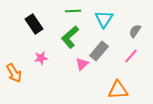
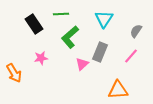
green line: moved 12 px left, 3 px down
gray semicircle: moved 1 px right
gray rectangle: moved 1 px right, 1 px down; rotated 18 degrees counterclockwise
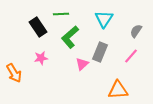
black rectangle: moved 4 px right, 3 px down
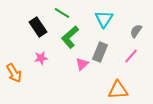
green line: moved 1 px right, 1 px up; rotated 35 degrees clockwise
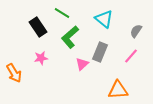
cyan triangle: rotated 24 degrees counterclockwise
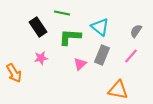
green line: rotated 21 degrees counterclockwise
cyan triangle: moved 4 px left, 8 px down
green L-shape: rotated 45 degrees clockwise
gray rectangle: moved 2 px right, 3 px down
pink triangle: moved 2 px left
orange triangle: rotated 15 degrees clockwise
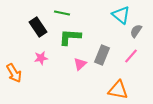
cyan triangle: moved 21 px right, 12 px up
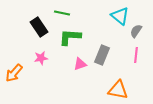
cyan triangle: moved 1 px left, 1 px down
black rectangle: moved 1 px right
pink line: moved 5 px right, 1 px up; rotated 35 degrees counterclockwise
pink triangle: rotated 24 degrees clockwise
orange arrow: rotated 72 degrees clockwise
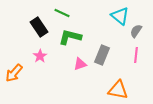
green line: rotated 14 degrees clockwise
green L-shape: rotated 10 degrees clockwise
pink star: moved 1 px left, 2 px up; rotated 24 degrees counterclockwise
